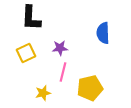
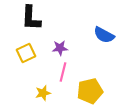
blue semicircle: moved 1 px right, 2 px down; rotated 60 degrees counterclockwise
yellow pentagon: moved 3 px down
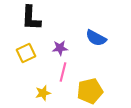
blue semicircle: moved 8 px left, 3 px down
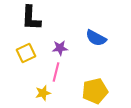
pink line: moved 7 px left
yellow pentagon: moved 5 px right
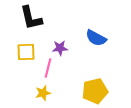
black L-shape: rotated 16 degrees counterclockwise
yellow square: moved 1 px up; rotated 24 degrees clockwise
pink line: moved 8 px left, 4 px up
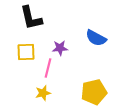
yellow pentagon: moved 1 px left, 1 px down
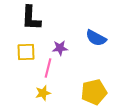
black L-shape: rotated 16 degrees clockwise
